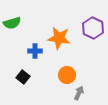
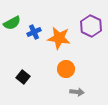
green semicircle: rotated 12 degrees counterclockwise
purple hexagon: moved 2 px left, 2 px up
blue cross: moved 1 px left, 19 px up; rotated 24 degrees counterclockwise
orange circle: moved 1 px left, 6 px up
gray arrow: moved 2 px left, 1 px up; rotated 72 degrees clockwise
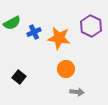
black square: moved 4 px left
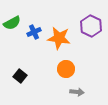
black square: moved 1 px right, 1 px up
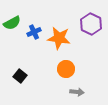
purple hexagon: moved 2 px up
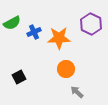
orange star: rotated 10 degrees counterclockwise
black square: moved 1 px left, 1 px down; rotated 24 degrees clockwise
gray arrow: rotated 144 degrees counterclockwise
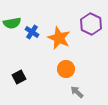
green semicircle: rotated 18 degrees clockwise
blue cross: moved 2 px left; rotated 32 degrees counterclockwise
orange star: rotated 25 degrees clockwise
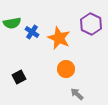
gray arrow: moved 2 px down
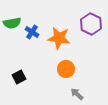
orange star: rotated 15 degrees counterclockwise
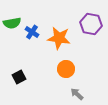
purple hexagon: rotated 15 degrees counterclockwise
